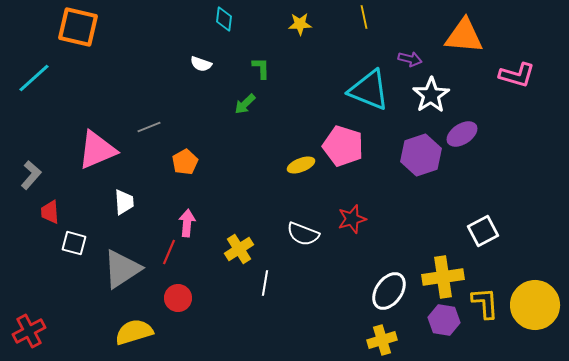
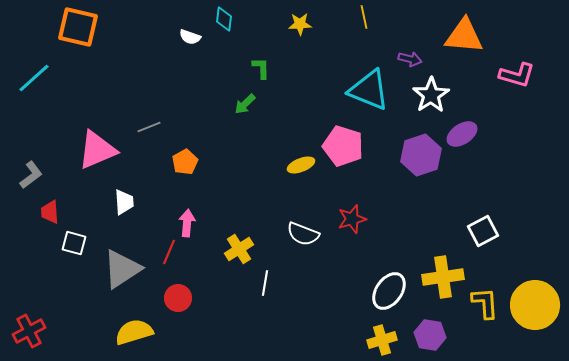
white semicircle at (201, 64): moved 11 px left, 27 px up
gray L-shape at (31, 175): rotated 12 degrees clockwise
purple hexagon at (444, 320): moved 14 px left, 15 px down
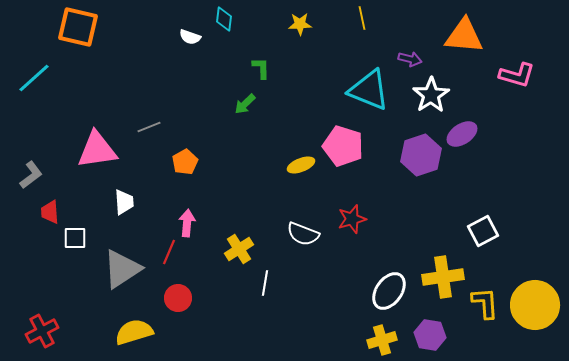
yellow line at (364, 17): moved 2 px left, 1 px down
pink triangle at (97, 150): rotated 15 degrees clockwise
white square at (74, 243): moved 1 px right, 5 px up; rotated 15 degrees counterclockwise
red cross at (29, 331): moved 13 px right
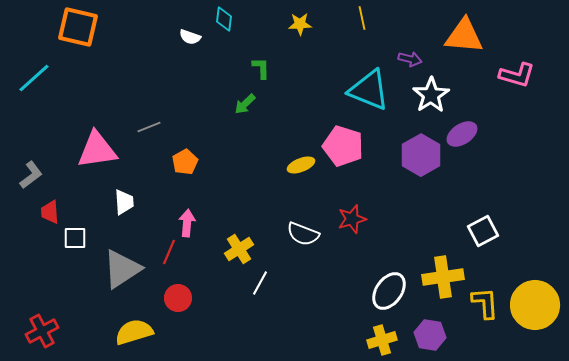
purple hexagon at (421, 155): rotated 12 degrees counterclockwise
white line at (265, 283): moved 5 px left; rotated 20 degrees clockwise
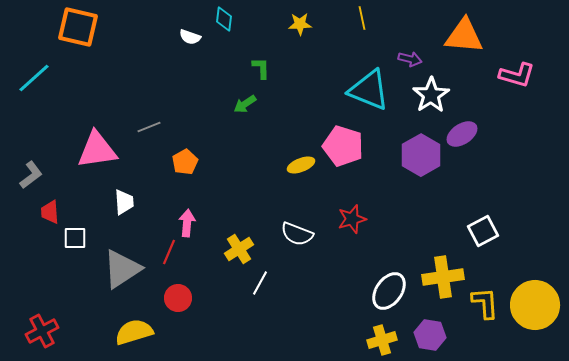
green arrow at (245, 104): rotated 10 degrees clockwise
white semicircle at (303, 234): moved 6 px left
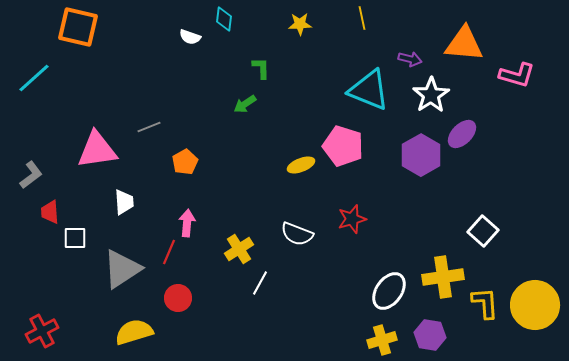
orange triangle at (464, 36): moved 8 px down
purple ellipse at (462, 134): rotated 12 degrees counterclockwise
white square at (483, 231): rotated 20 degrees counterclockwise
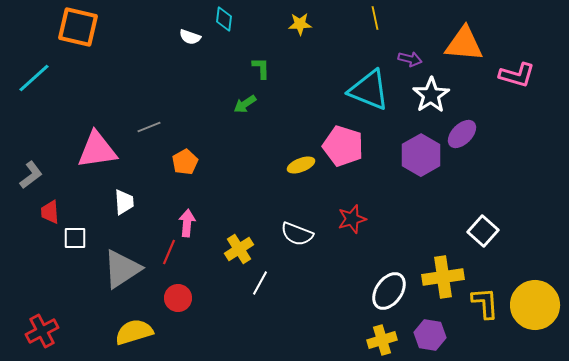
yellow line at (362, 18): moved 13 px right
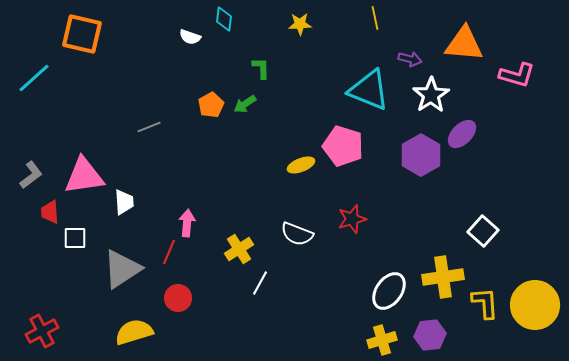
orange square at (78, 27): moved 4 px right, 7 px down
pink triangle at (97, 150): moved 13 px left, 26 px down
orange pentagon at (185, 162): moved 26 px right, 57 px up
purple hexagon at (430, 335): rotated 16 degrees counterclockwise
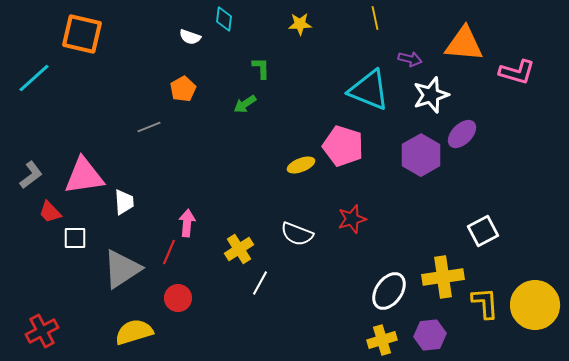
pink L-shape at (517, 75): moved 3 px up
white star at (431, 95): rotated 15 degrees clockwise
orange pentagon at (211, 105): moved 28 px left, 16 px up
red trapezoid at (50, 212): rotated 40 degrees counterclockwise
white square at (483, 231): rotated 20 degrees clockwise
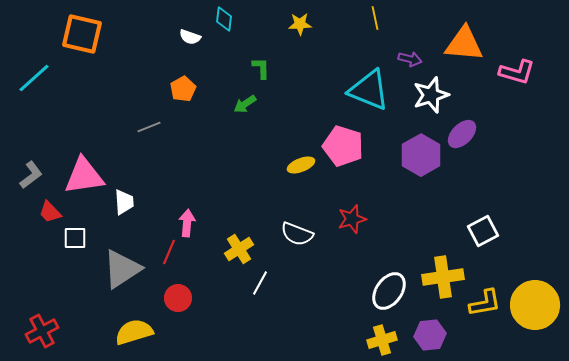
yellow L-shape at (485, 303): rotated 84 degrees clockwise
